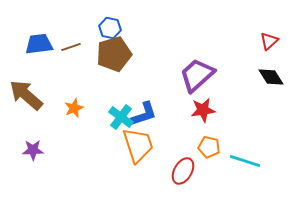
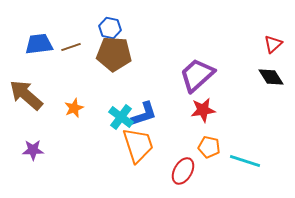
red triangle: moved 4 px right, 3 px down
brown pentagon: rotated 20 degrees clockwise
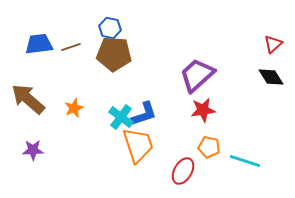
brown arrow: moved 2 px right, 4 px down
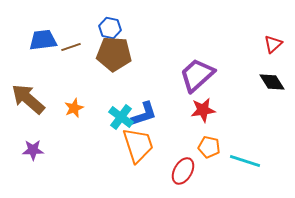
blue trapezoid: moved 4 px right, 4 px up
black diamond: moved 1 px right, 5 px down
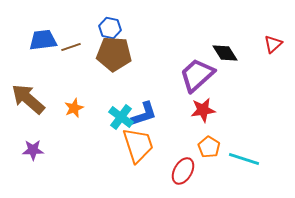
black diamond: moved 47 px left, 29 px up
orange pentagon: rotated 20 degrees clockwise
cyan line: moved 1 px left, 2 px up
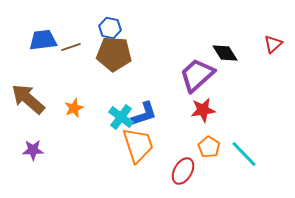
cyan line: moved 5 px up; rotated 28 degrees clockwise
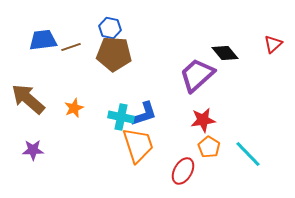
black diamond: rotated 8 degrees counterclockwise
red star: moved 10 px down
cyan cross: rotated 25 degrees counterclockwise
cyan line: moved 4 px right
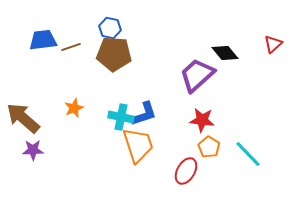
brown arrow: moved 5 px left, 19 px down
red star: moved 1 px left; rotated 15 degrees clockwise
red ellipse: moved 3 px right
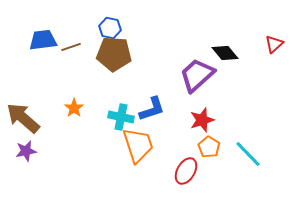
red triangle: moved 1 px right
orange star: rotated 12 degrees counterclockwise
blue L-shape: moved 8 px right, 5 px up
red star: rotated 25 degrees counterclockwise
purple star: moved 7 px left, 1 px down; rotated 10 degrees counterclockwise
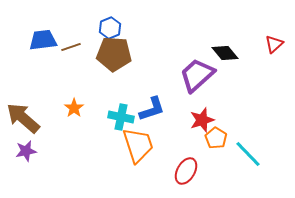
blue hexagon: rotated 25 degrees clockwise
orange pentagon: moved 7 px right, 9 px up
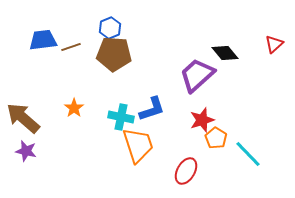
purple star: rotated 25 degrees clockwise
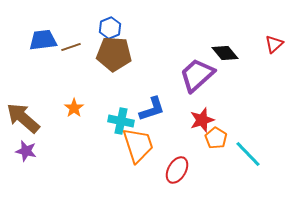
cyan cross: moved 4 px down
red ellipse: moved 9 px left, 1 px up
